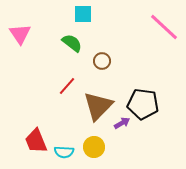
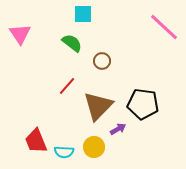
purple arrow: moved 4 px left, 6 px down
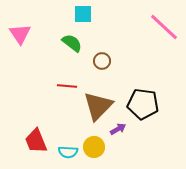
red line: rotated 54 degrees clockwise
cyan semicircle: moved 4 px right
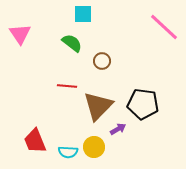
red trapezoid: moved 1 px left
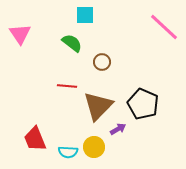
cyan square: moved 2 px right, 1 px down
brown circle: moved 1 px down
black pentagon: rotated 16 degrees clockwise
red trapezoid: moved 2 px up
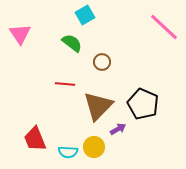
cyan square: rotated 30 degrees counterclockwise
red line: moved 2 px left, 2 px up
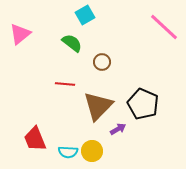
pink triangle: rotated 25 degrees clockwise
yellow circle: moved 2 px left, 4 px down
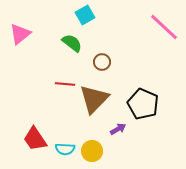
brown triangle: moved 4 px left, 7 px up
red trapezoid: rotated 12 degrees counterclockwise
cyan semicircle: moved 3 px left, 3 px up
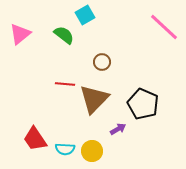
green semicircle: moved 8 px left, 8 px up
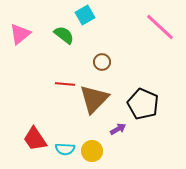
pink line: moved 4 px left
